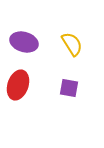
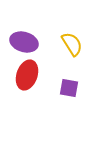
red ellipse: moved 9 px right, 10 px up
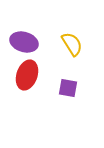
purple square: moved 1 px left
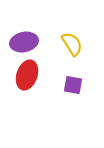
purple ellipse: rotated 28 degrees counterclockwise
purple square: moved 5 px right, 3 px up
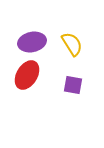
purple ellipse: moved 8 px right
red ellipse: rotated 12 degrees clockwise
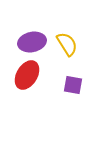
yellow semicircle: moved 5 px left
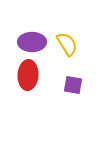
purple ellipse: rotated 12 degrees clockwise
red ellipse: moved 1 px right; rotated 28 degrees counterclockwise
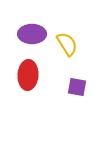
purple ellipse: moved 8 px up
purple square: moved 4 px right, 2 px down
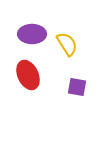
red ellipse: rotated 28 degrees counterclockwise
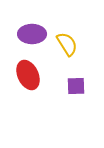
purple square: moved 1 px left, 1 px up; rotated 12 degrees counterclockwise
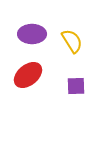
yellow semicircle: moved 5 px right, 3 px up
red ellipse: rotated 76 degrees clockwise
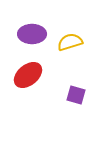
yellow semicircle: moved 2 px left, 1 px down; rotated 75 degrees counterclockwise
purple square: moved 9 px down; rotated 18 degrees clockwise
